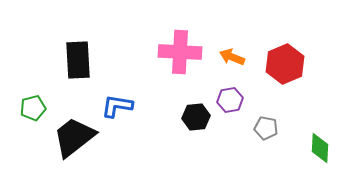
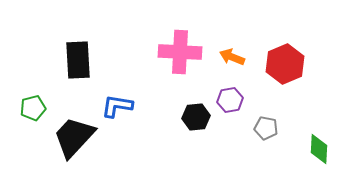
black trapezoid: rotated 9 degrees counterclockwise
green diamond: moved 1 px left, 1 px down
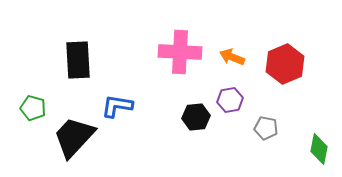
green pentagon: rotated 30 degrees clockwise
green diamond: rotated 8 degrees clockwise
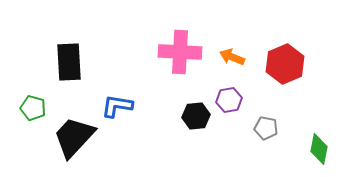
black rectangle: moved 9 px left, 2 px down
purple hexagon: moved 1 px left
black hexagon: moved 1 px up
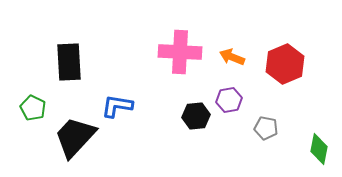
green pentagon: rotated 10 degrees clockwise
black trapezoid: moved 1 px right
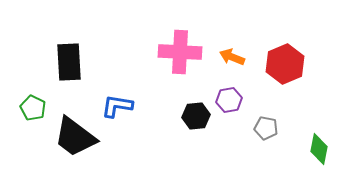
black trapezoid: rotated 96 degrees counterclockwise
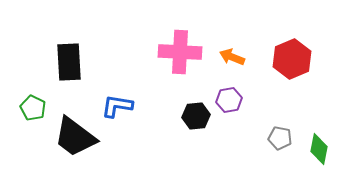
red hexagon: moved 7 px right, 5 px up
gray pentagon: moved 14 px right, 10 px down
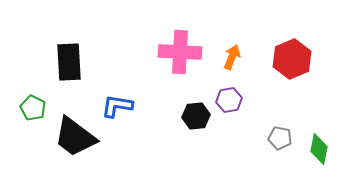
orange arrow: rotated 90 degrees clockwise
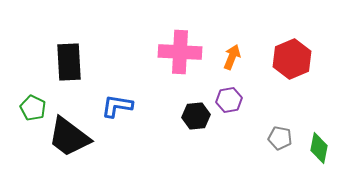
black trapezoid: moved 6 px left
green diamond: moved 1 px up
